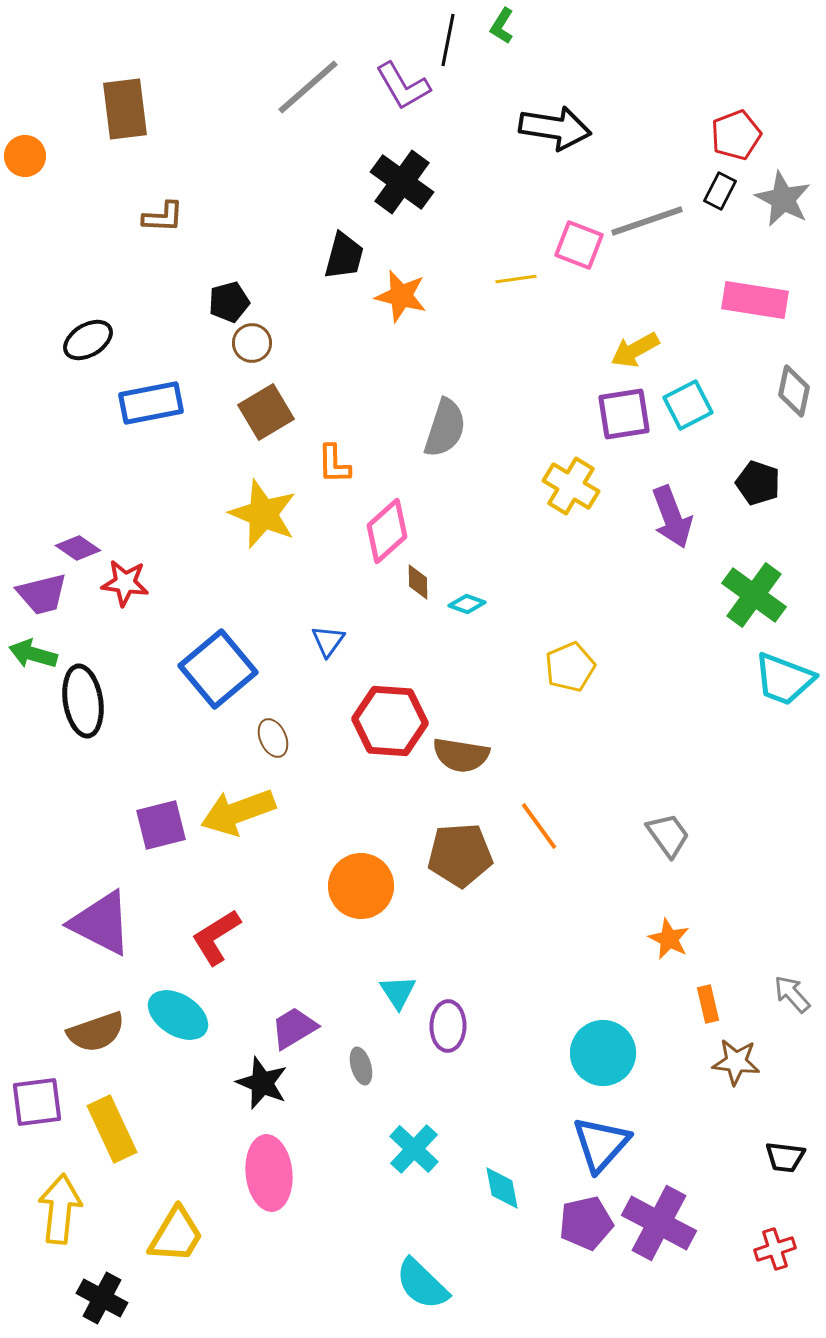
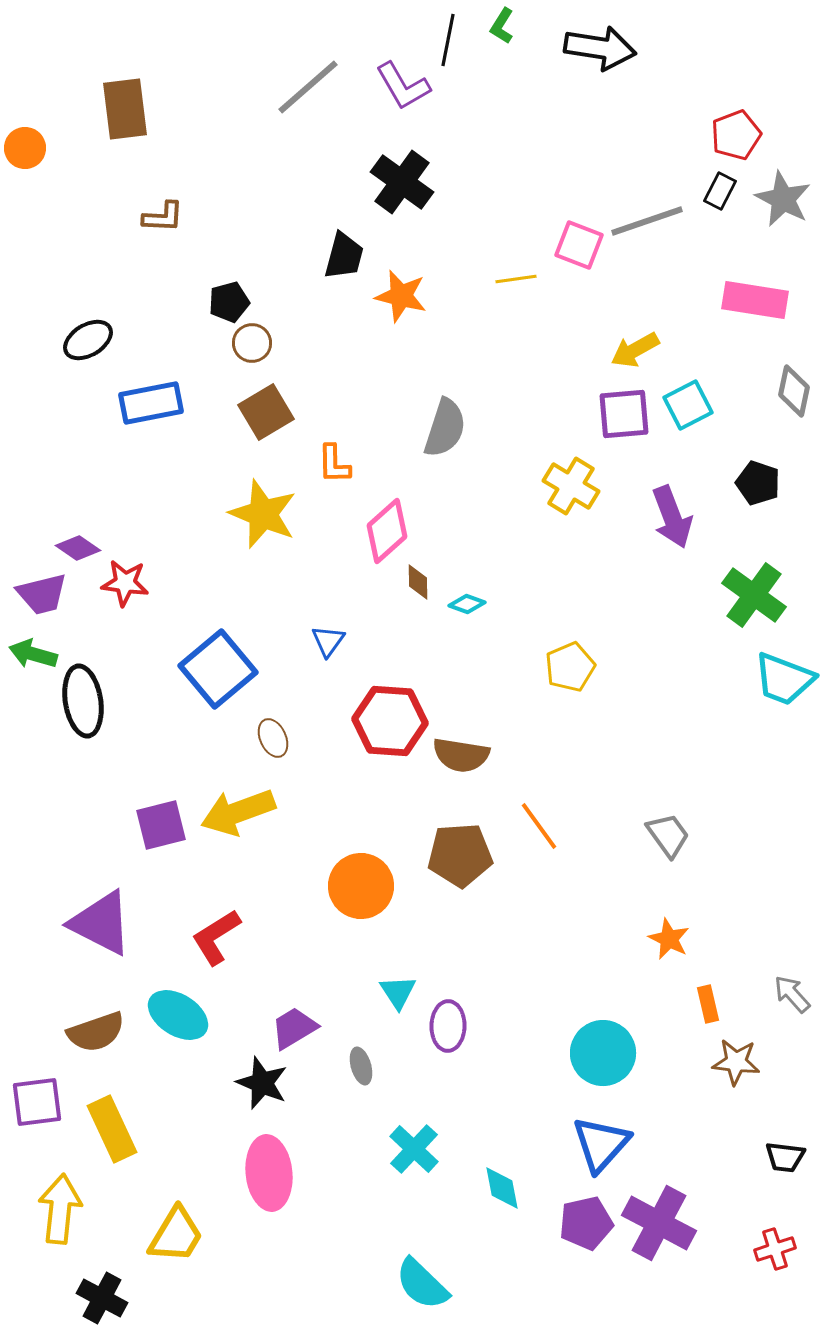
black arrow at (555, 128): moved 45 px right, 80 px up
orange circle at (25, 156): moved 8 px up
purple square at (624, 414): rotated 4 degrees clockwise
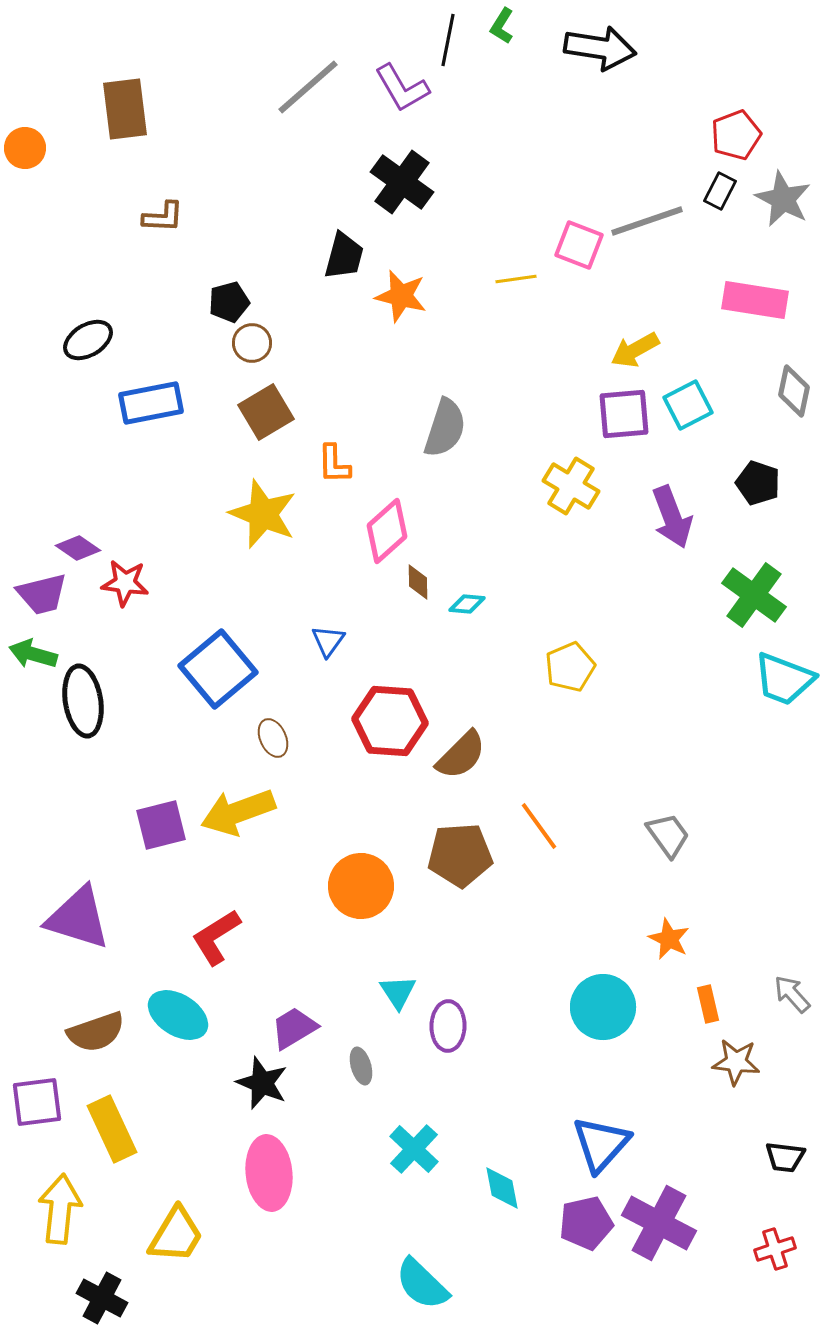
purple L-shape at (403, 86): moved 1 px left, 2 px down
cyan diamond at (467, 604): rotated 15 degrees counterclockwise
brown semicircle at (461, 755): rotated 54 degrees counterclockwise
purple triangle at (101, 923): moved 23 px left, 5 px up; rotated 10 degrees counterclockwise
cyan circle at (603, 1053): moved 46 px up
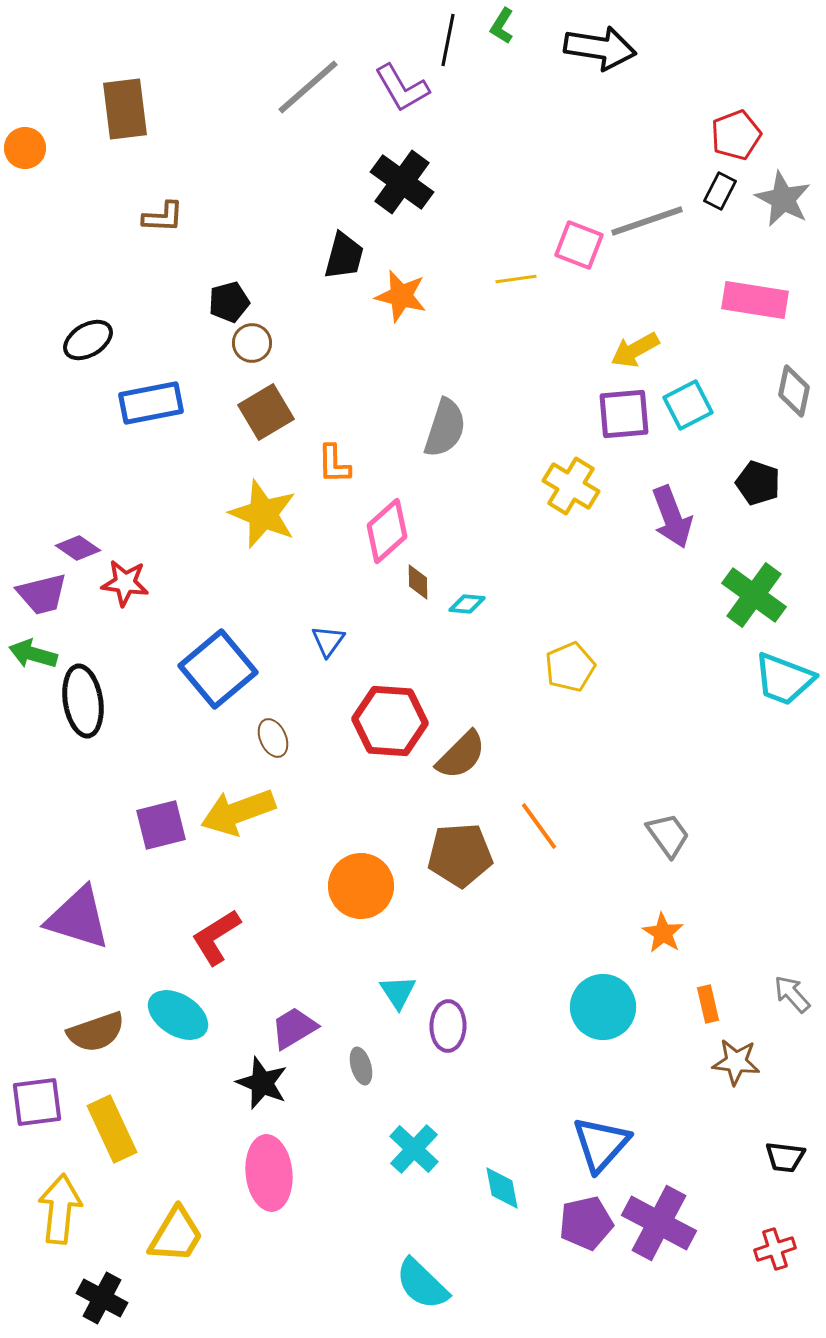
orange star at (669, 939): moved 6 px left, 6 px up; rotated 6 degrees clockwise
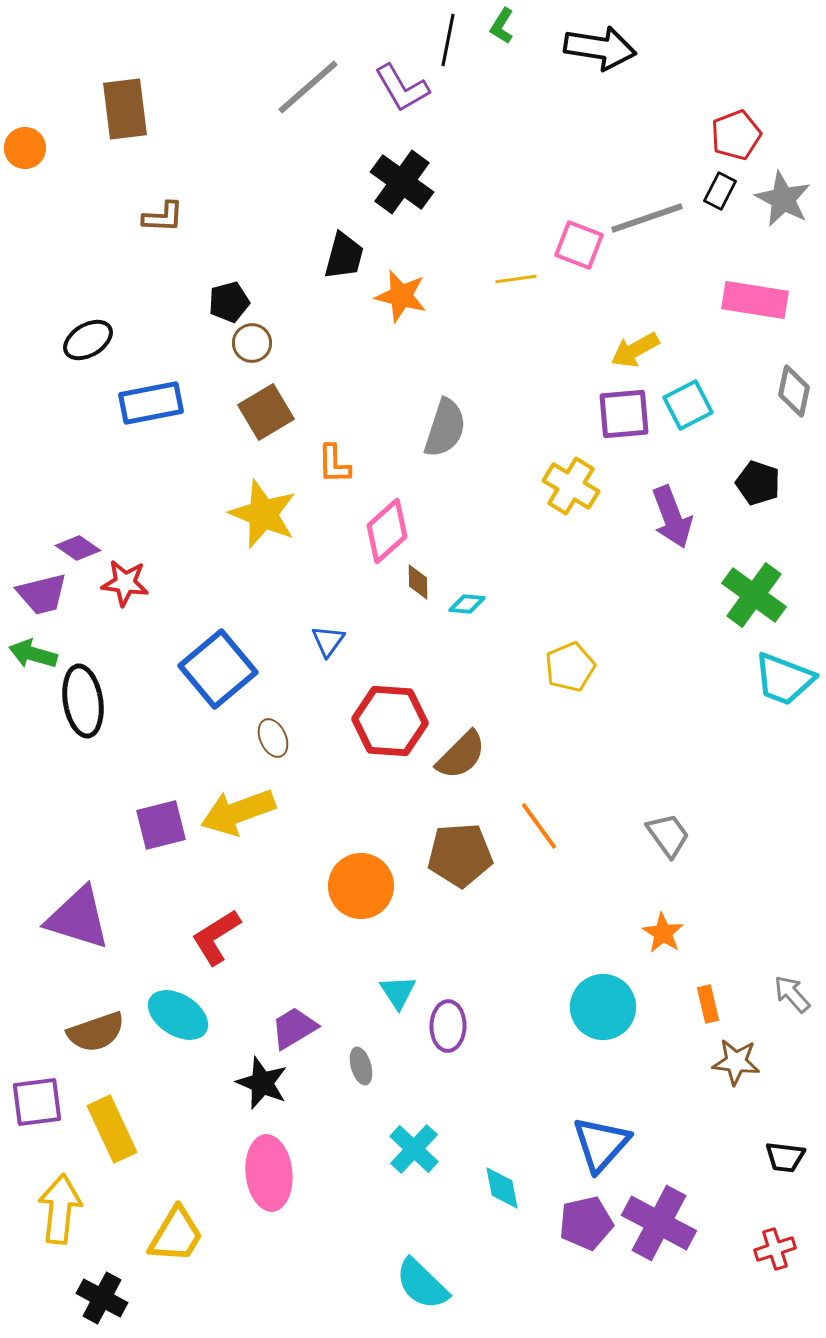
gray line at (647, 221): moved 3 px up
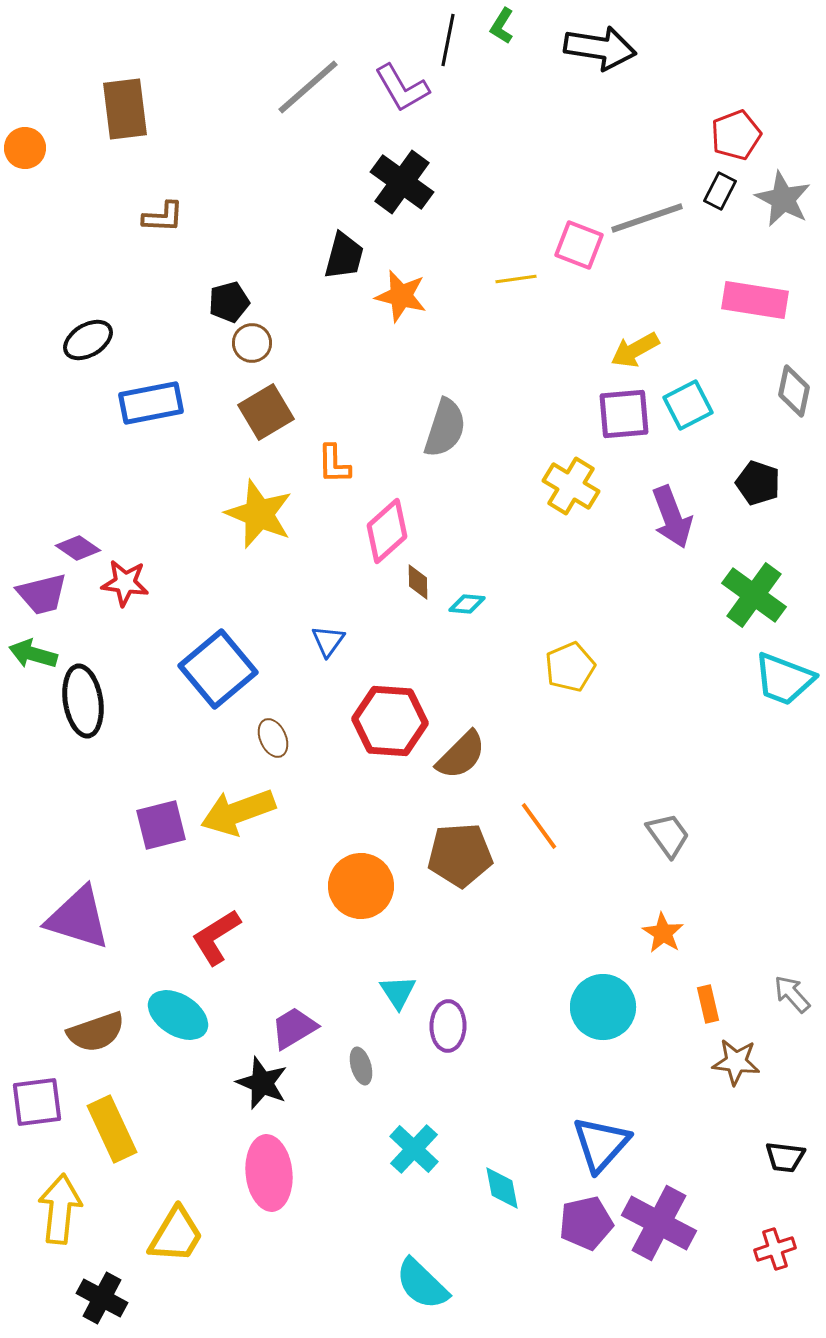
yellow star at (263, 514): moved 4 px left
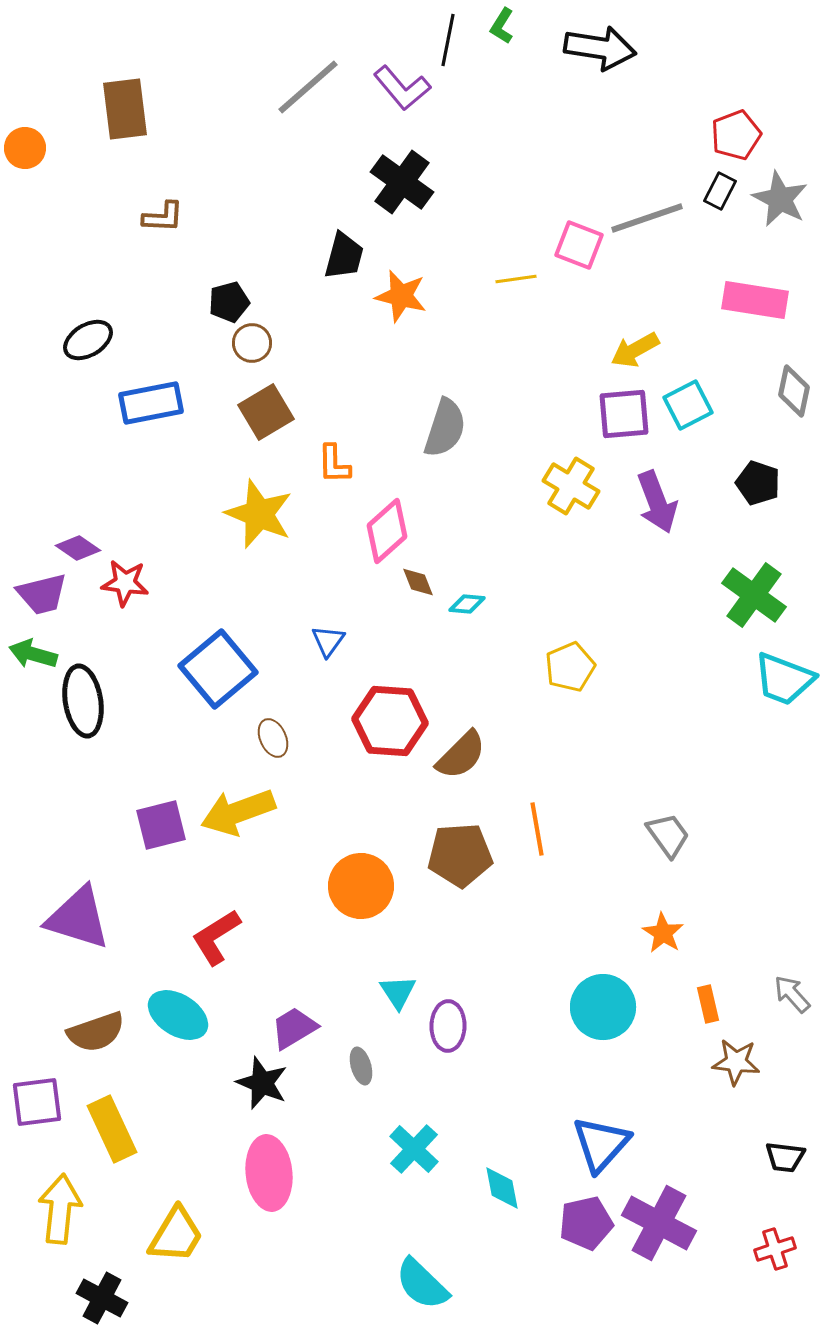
purple L-shape at (402, 88): rotated 10 degrees counterclockwise
gray star at (783, 199): moved 3 px left
purple arrow at (672, 517): moved 15 px left, 15 px up
brown diamond at (418, 582): rotated 21 degrees counterclockwise
orange line at (539, 826): moved 2 px left, 3 px down; rotated 26 degrees clockwise
